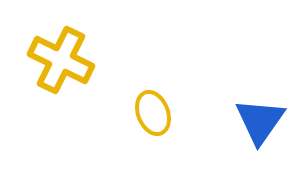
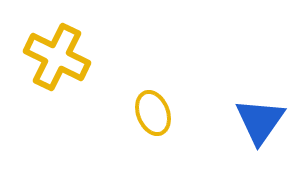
yellow cross: moved 4 px left, 3 px up
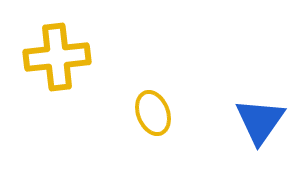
yellow cross: rotated 32 degrees counterclockwise
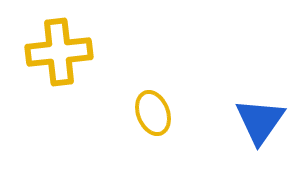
yellow cross: moved 2 px right, 5 px up
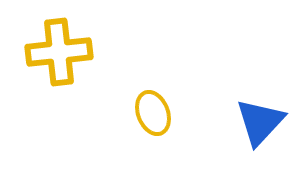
blue triangle: moved 1 px down; rotated 8 degrees clockwise
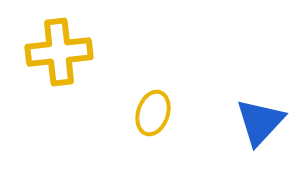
yellow ellipse: rotated 39 degrees clockwise
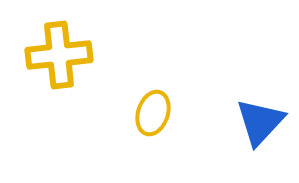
yellow cross: moved 3 px down
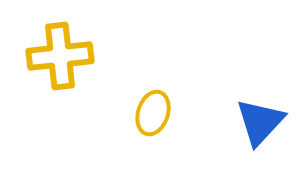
yellow cross: moved 1 px right, 1 px down
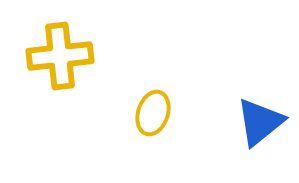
blue triangle: rotated 8 degrees clockwise
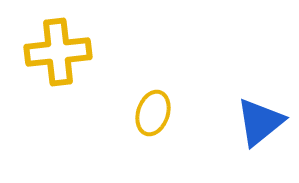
yellow cross: moved 2 px left, 4 px up
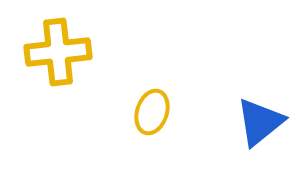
yellow ellipse: moved 1 px left, 1 px up
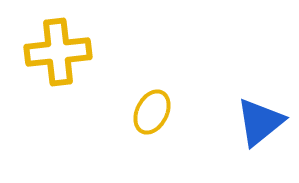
yellow ellipse: rotated 9 degrees clockwise
